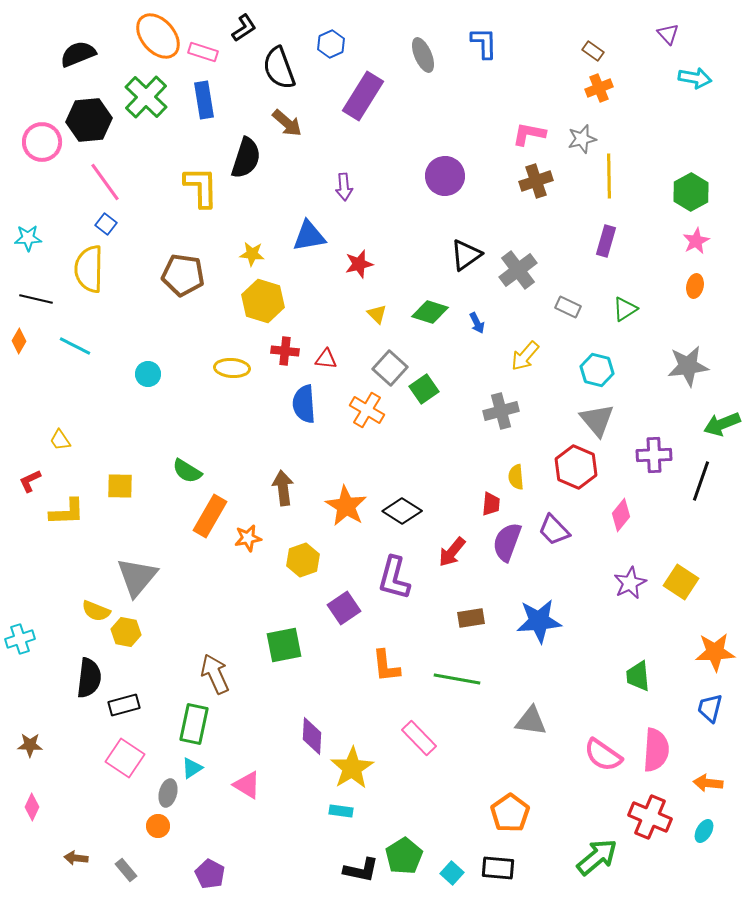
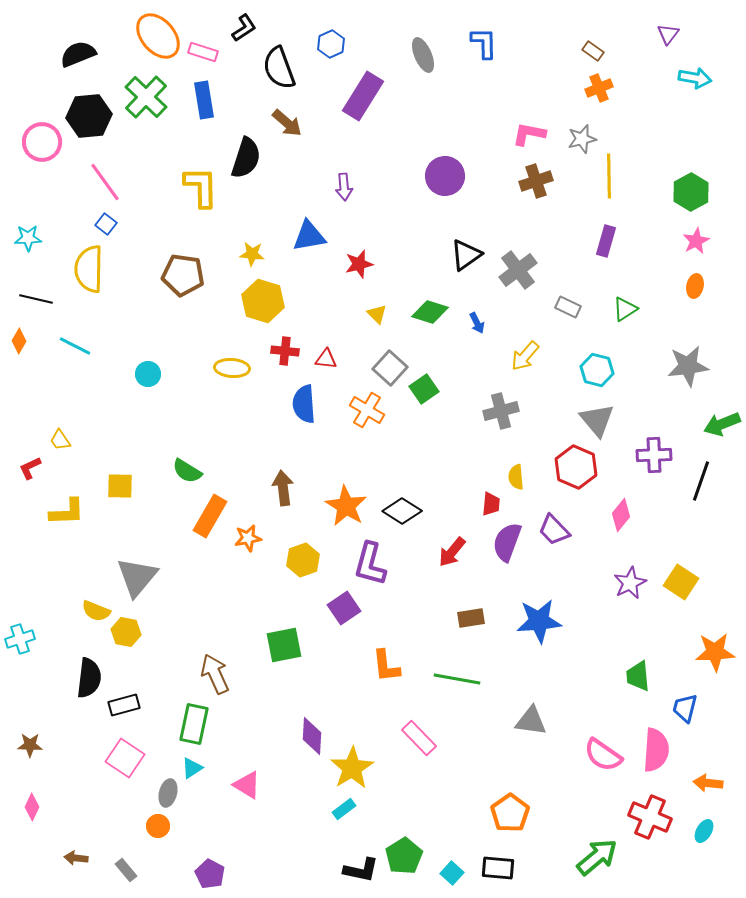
purple triangle at (668, 34): rotated 20 degrees clockwise
black hexagon at (89, 120): moved 4 px up
red L-shape at (30, 481): moved 13 px up
purple L-shape at (394, 578): moved 24 px left, 14 px up
blue trapezoid at (710, 708): moved 25 px left
cyan rectangle at (341, 811): moved 3 px right, 2 px up; rotated 45 degrees counterclockwise
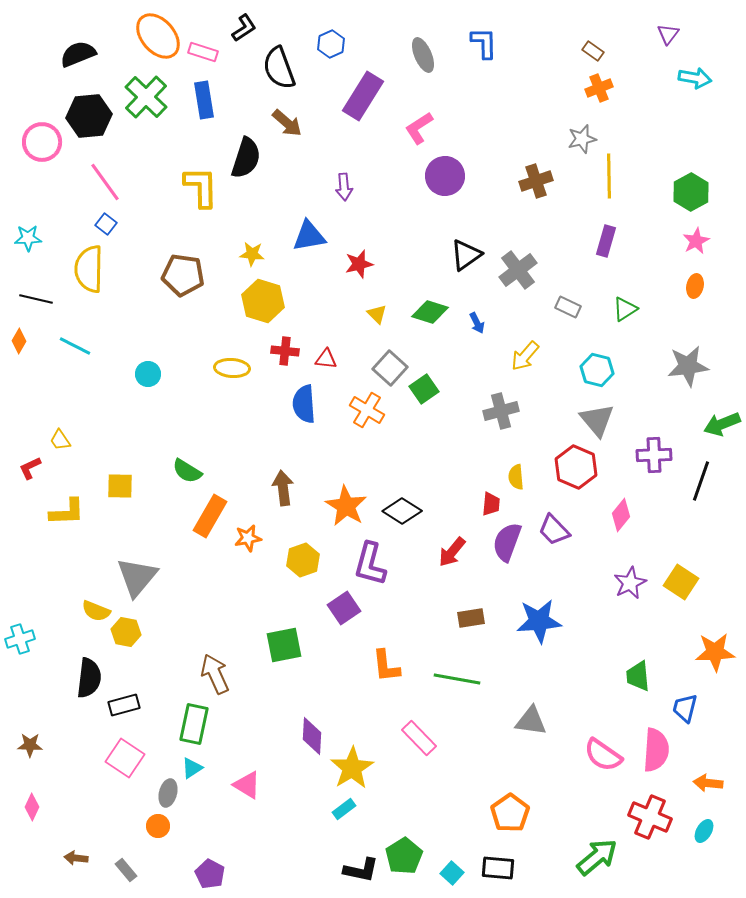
pink L-shape at (529, 134): moved 110 px left, 6 px up; rotated 44 degrees counterclockwise
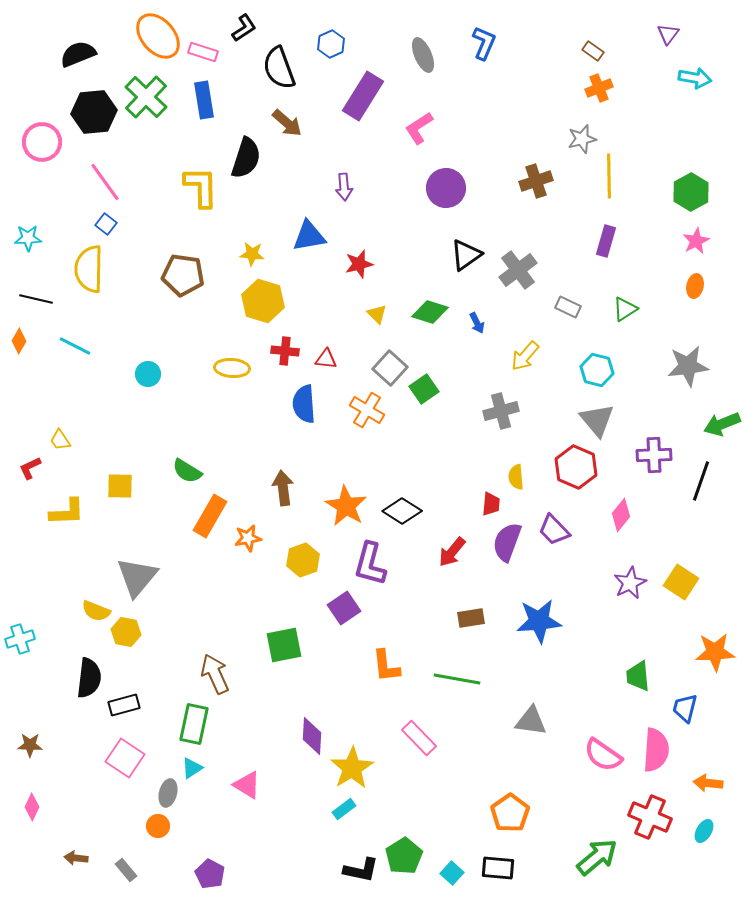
blue L-shape at (484, 43): rotated 24 degrees clockwise
black hexagon at (89, 116): moved 5 px right, 4 px up
purple circle at (445, 176): moved 1 px right, 12 px down
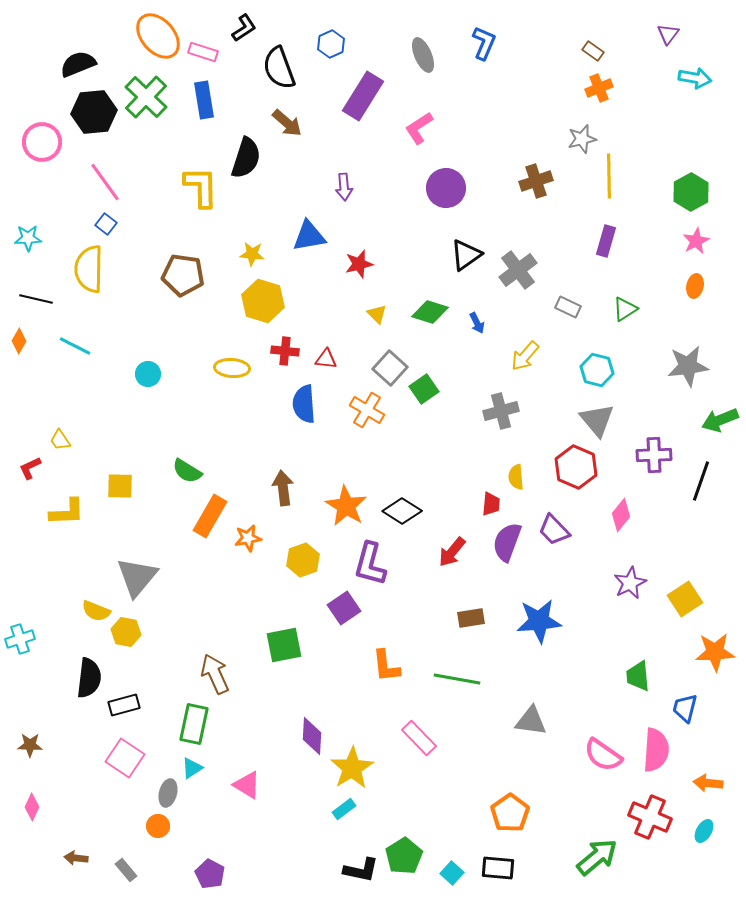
black semicircle at (78, 54): moved 10 px down
green arrow at (722, 424): moved 2 px left, 4 px up
yellow square at (681, 582): moved 4 px right, 17 px down; rotated 24 degrees clockwise
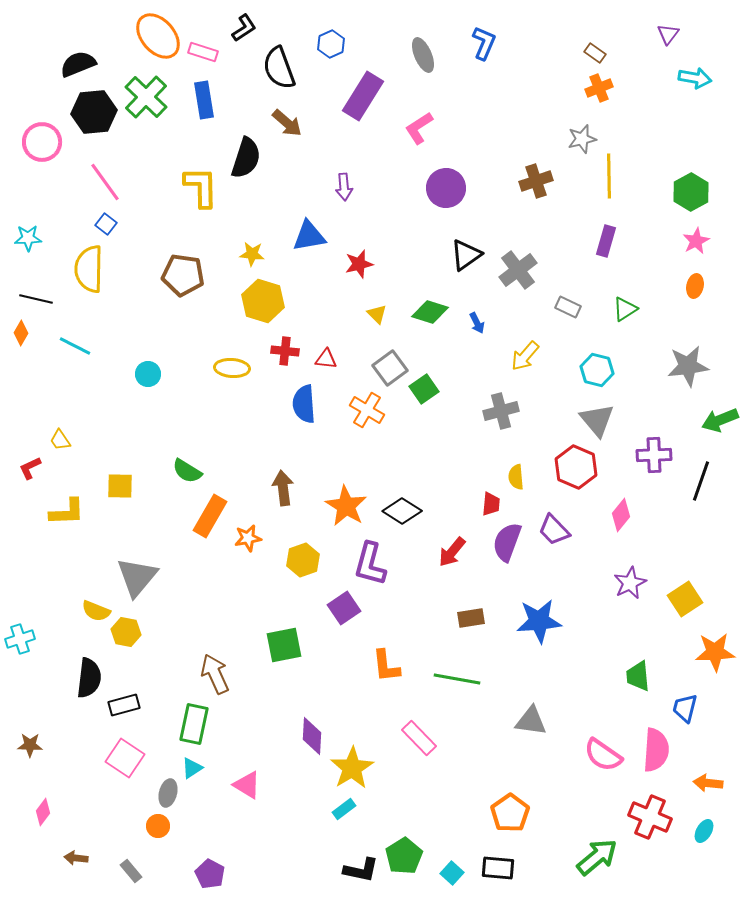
brown rectangle at (593, 51): moved 2 px right, 2 px down
orange diamond at (19, 341): moved 2 px right, 8 px up
gray square at (390, 368): rotated 12 degrees clockwise
pink diamond at (32, 807): moved 11 px right, 5 px down; rotated 12 degrees clockwise
gray rectangle at (126, 870): moved 5 px right, 1 px down
